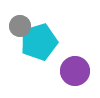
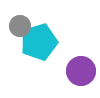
purple circle: moved 6 px right
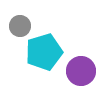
cyan pentagon: moved 5 px right, 10 px down
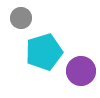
gray circle: moved 1 px right, 8 px up
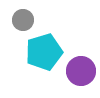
gray circle: moved 2 px right, 2 px down
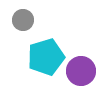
cyan pentagon: moved 2 px right, 5 px down
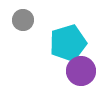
cyan pentagon: moved 22 px right, 14 px up
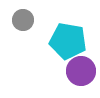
cyan pentagon: moved 2 px up; rotated 27 degrees clockwise
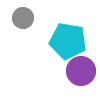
gray circle: moved 2 px up
